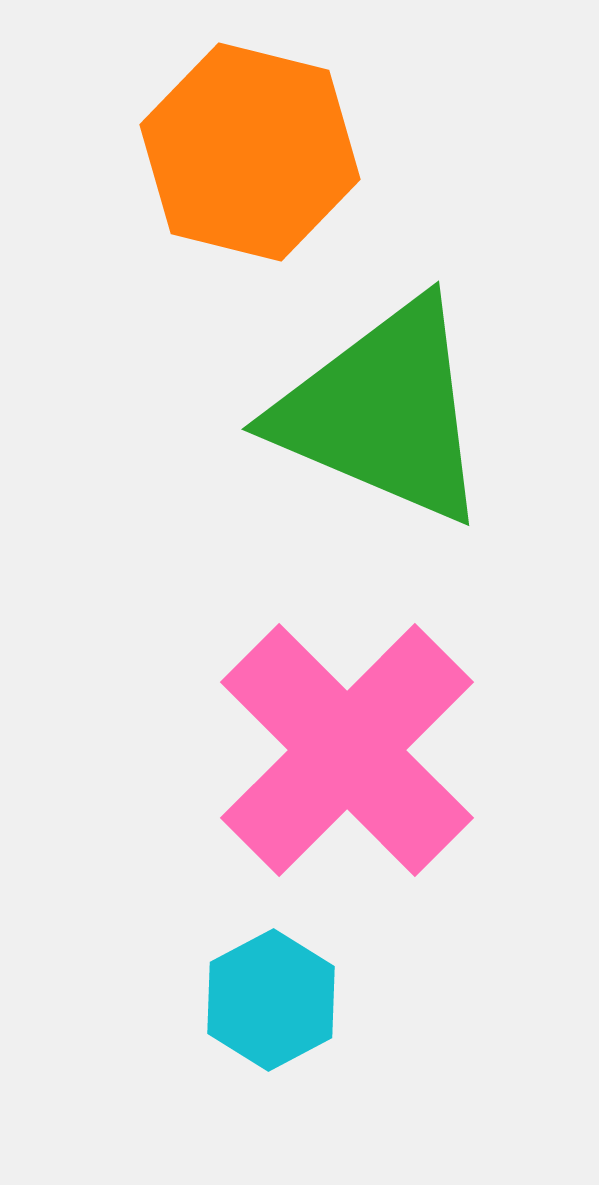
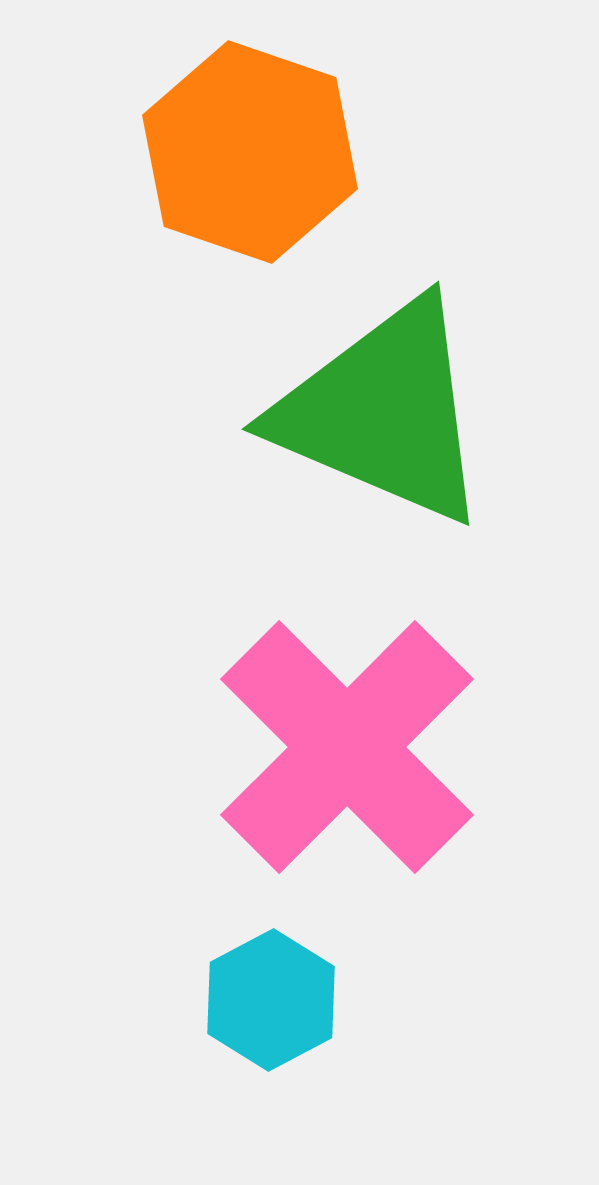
orange hexagon: rotated 5 degrees clockwise
pink cross: moved 3 px up
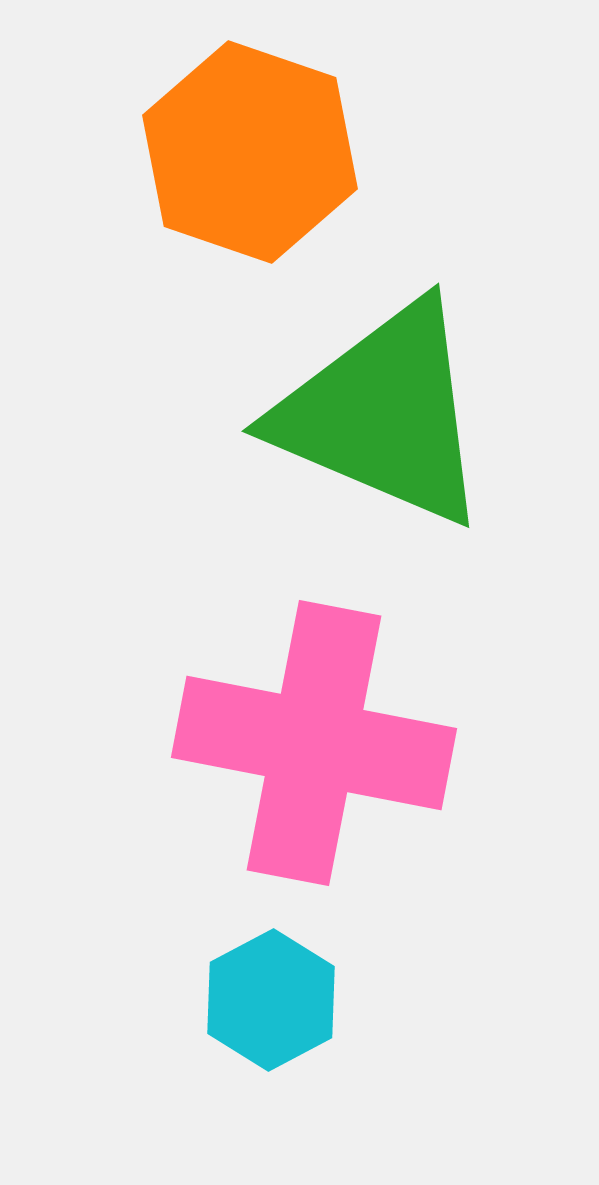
green triangle: moved 2 px down
pink cross: moved 33 px left, 4 px up; rotated 34 degrees counterclockwise
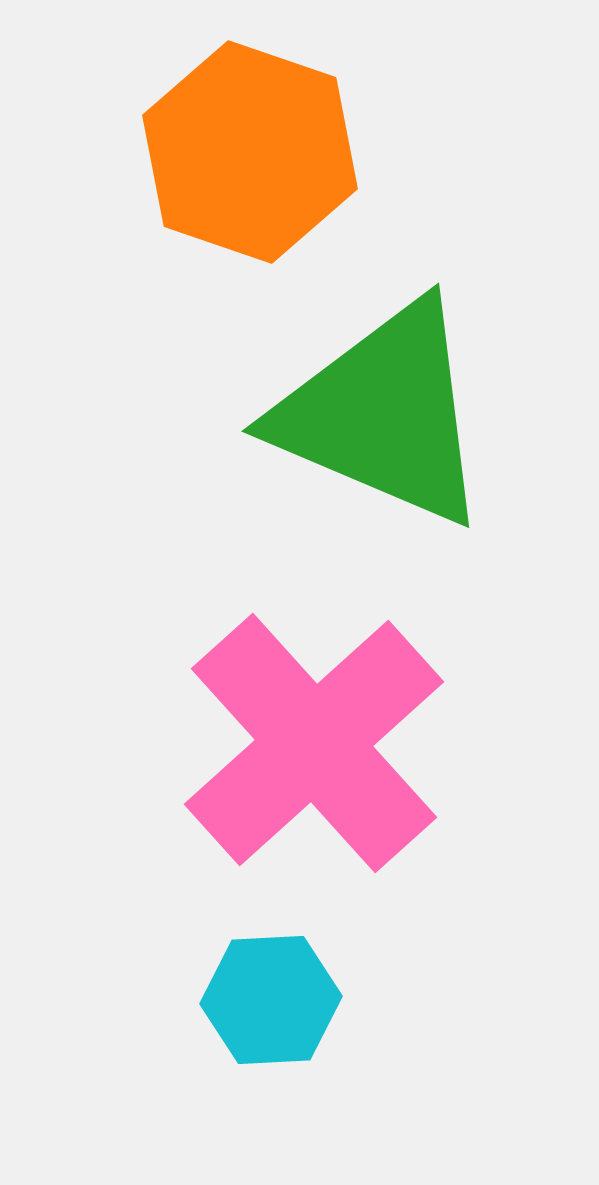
pink cross: rotated 37 degrees clockwise
cyan hexagon: rotated 25 degrees clockwise
